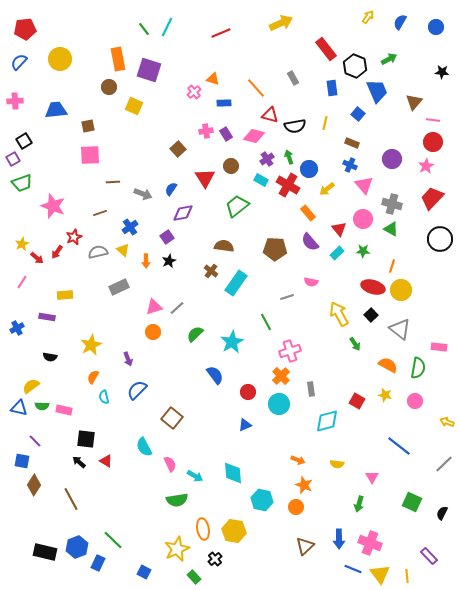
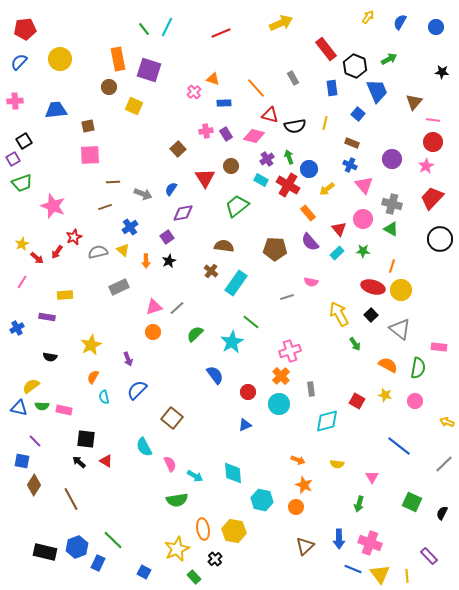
brown line at (100, 213): moved 5 px right, 6 px up
green line at (266, 322): moved 15 px left; rotated 24 degrees counterclockwise
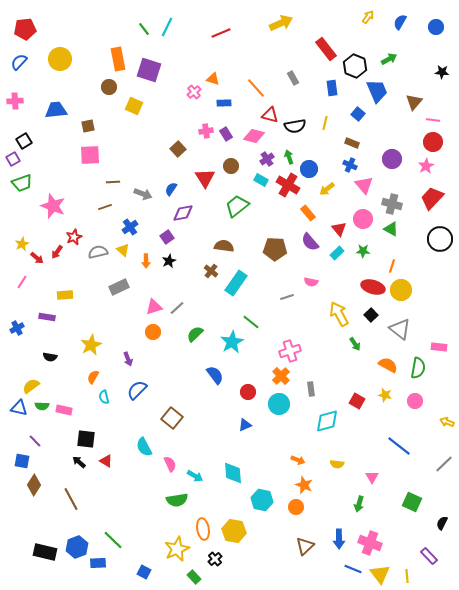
black semicircle at (442, 513): moved 10 px down
blue rectangle at (98, 563): rotated 63 degrees clockwise
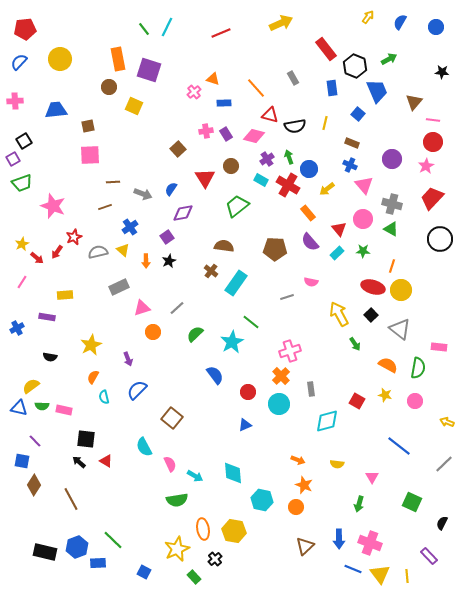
pink triangle at (154, 307): moved 12 px left, 1 px down
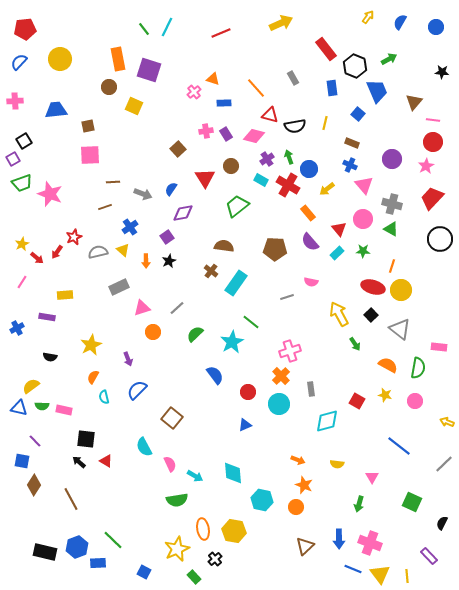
pink star at (53, 206): moved 3 px left, 12 px up
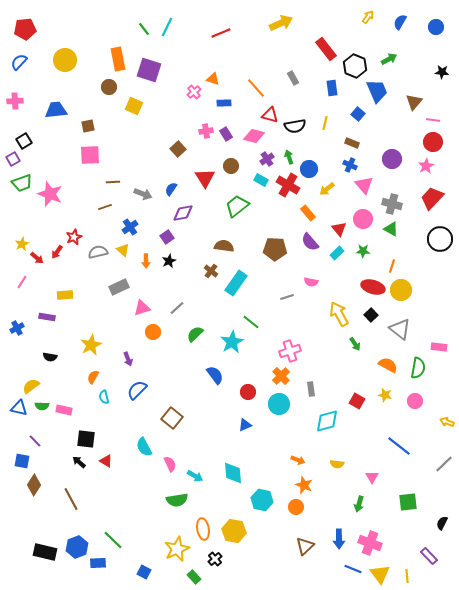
yellow circle at (60, 59): moved 5 px right, 1 px down
green square at (412, 502): moved 4 px left; rotated 30 degrees counterclockwise
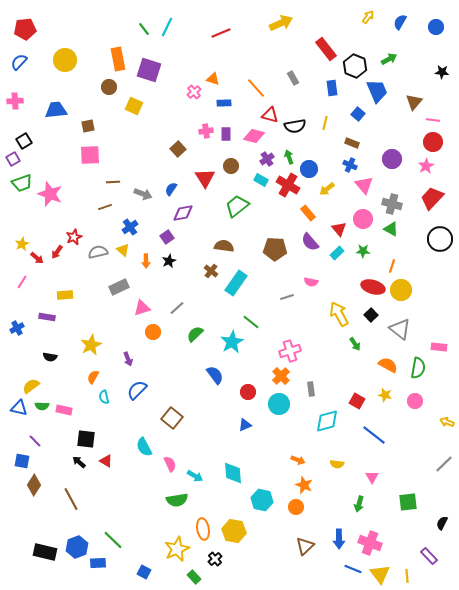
purple rectangle at (226, 134): rotated 32 degrees clockwise
blue line at (399, 446): moved 25 px left, 11 px up
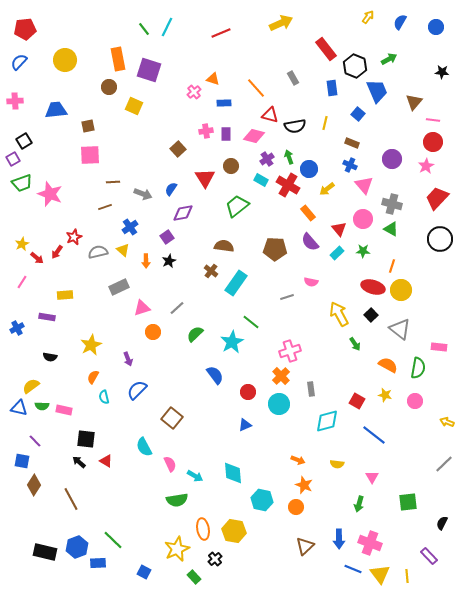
red trapezoid at (432, 198): moved 5 px right
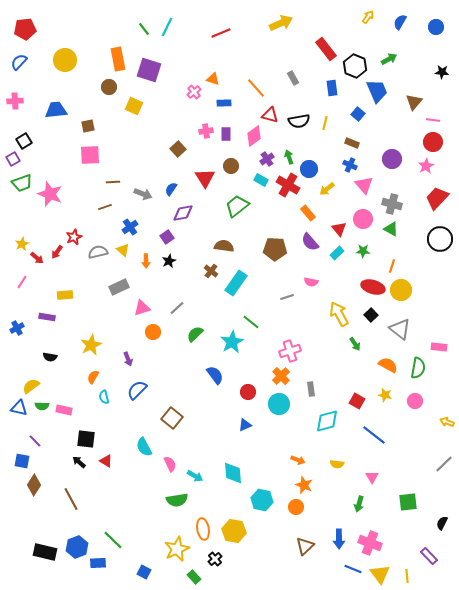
black semicircle at (295, 126): moved 4 px right, 5 px up
pink diamond at (254, 136): rotated 50 degrees counterclockwise
